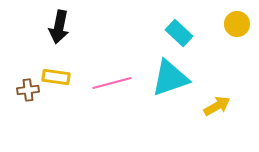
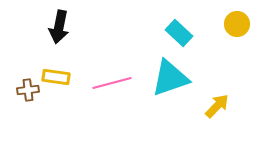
yellow arrow: rotated 16 degrees counterclockwise
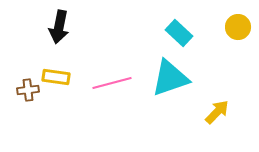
yellow circle: moved 1 px right, 3 px down
yellow arrow: moved 6 px down
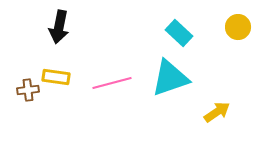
yellow arrow: rotated 12 degrees clockwise
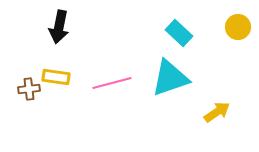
brown cross: moved 1 px right, 1 px up
